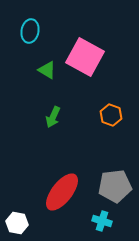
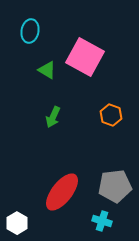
white hexagon: rotated 20 degrees clockwise
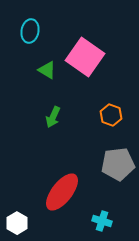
pink square: rotated 6 degrees clockwise
gray pentagon: moved 3 px right, 22 px up
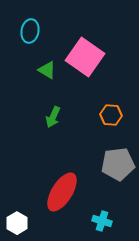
orange hexagon: rotated 15 degrees counterclockwise
red ellipse: rotated 6 degrees counterclockwise
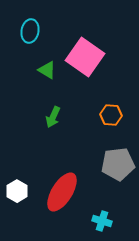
white hexagon: moved 32 px up
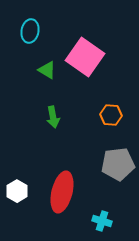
green arrow: rotated 35 degrees counterclockwise
red ellipse: rotated 18 degrees counterclockwise
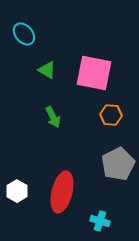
cyan ellipse: moved 6 px left, 3 px down; rotated 50 degrees counterclockwise
pink square: moved 9 px right, 16 px down; rotated 24 degrees counterclockwise
green arrow: rotated 15 degrees counterclockwise
gray pentagon: rotated 20 degrees counterclockwise
cyan cross: moved 2 px left
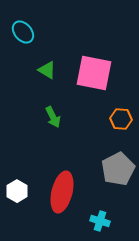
cyan ellipse: moved 1 px left, 2 px up
orange hexagon: moved 10 px right, 4 px down
gray pentagon: moved 5 px down
